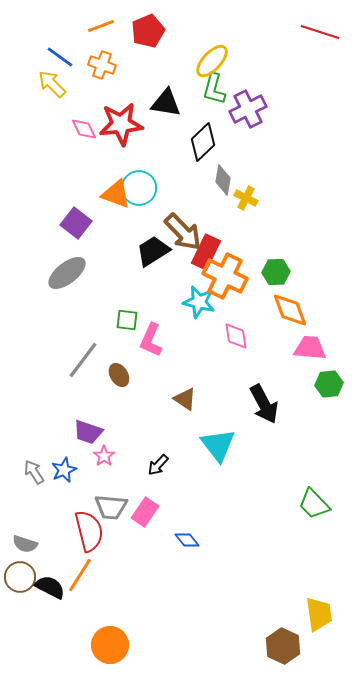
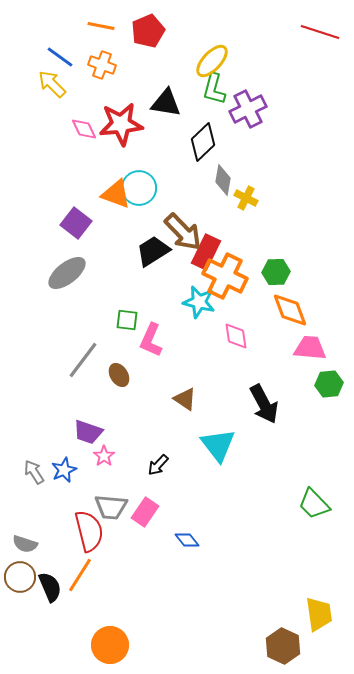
orange line at (101, 26): rotated 32 degrees clockwise
black semicircle at (50, 587): rotated 40 degrees clockwise
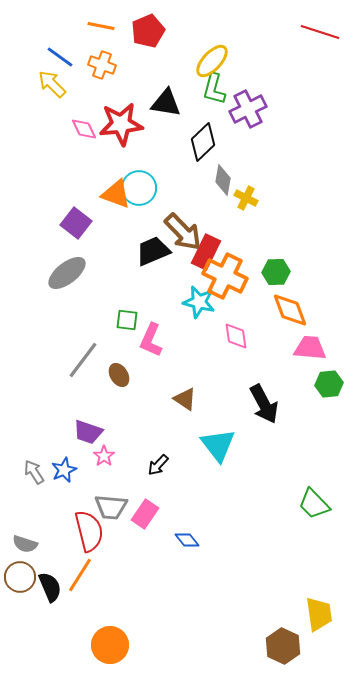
black trapezoid at (153, 251): rotated 9 degrees clockwise
pink rectangle at (145, 512): moved 2 px down
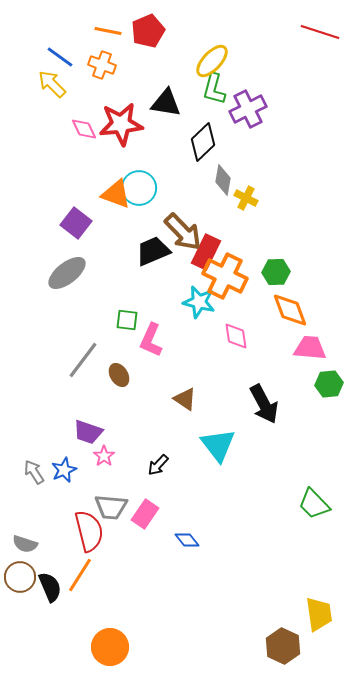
orange line at (101, 26): moved 7 px right, 5 px down
orange circle at (110, 645): moved 2 px down
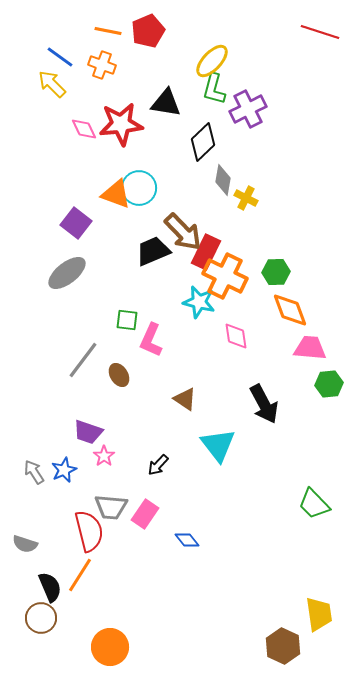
brown circle at (20, 577): moved 21 px right, 41 px down
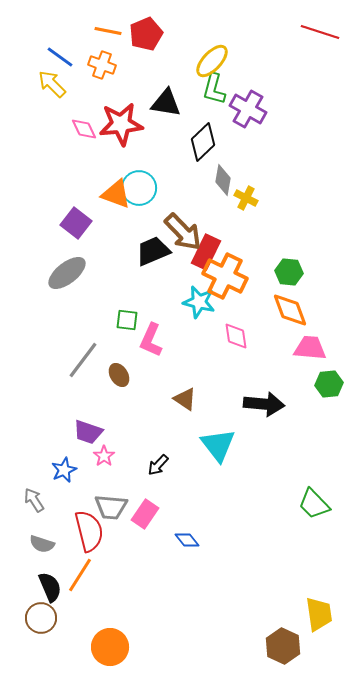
red pentagon at (148, 31): moved 2 px left, 3 px down
purple cross at (248, 109): rotated 33 degrees counterclockwise
green hexagon at (276, 272): moved 13 px right; rotated 8 degrees clockwise
black arrow at (264, 404): rotated 57 degrees counterclockwise
gray arrow at (34, 472): moved 28 px down
gray semicircle at (25, 544): moved 17 px right
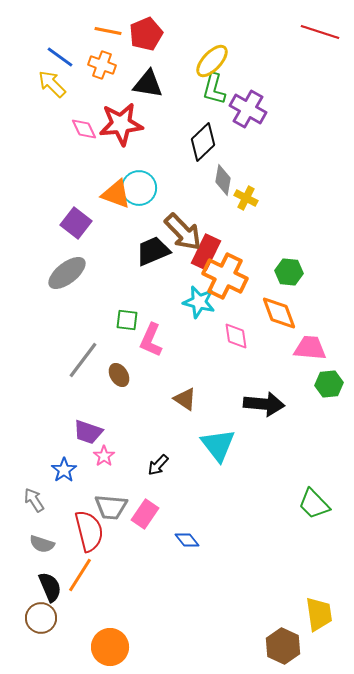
black triangle at (166, 103): moved 18 px left, 19 px up
orange diamond at (290, 310): moved 11 px left, 3 px down
blue star at (64, 470): rotated 10 degrees counterclockwise
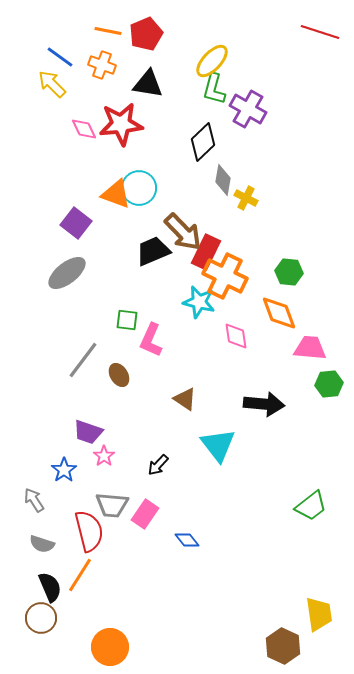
green trapezoid at (314, 504): moved 3 px left, 2 px down; rotated 84 degrees counterclockwise
gray trapezoid at (111, 507): moved 1 px right, 2 px up
